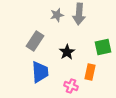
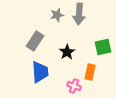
pink cross: moved 3 px right
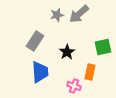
gray arrow: rotated 45 degrees clockwise
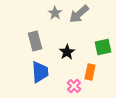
gray star: moved 2 px left, 2 px up; rotated 24 degrees counterclockwise
gray rectangle: rotated 48 degrees counterclockwise
pink cross: rotated 24 degrees clockwise
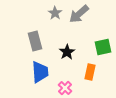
pink cross: moved 9 px left, 2 px down
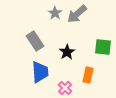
gray arrow: moved 2 px left
gray rectangle: rotated 18 degrees counterclockwise
green square: rotated 18 degrees clockwise
orange rectangle: moved 2 px left, 3 px down
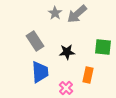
black star: rotated 28 degrees clockwise
pink cross: moved 1 px right
